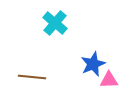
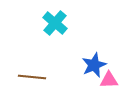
blue star: moved 1 px right, 1 px down
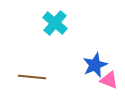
blue star: moved 1 px right
pink triangle: rotated 24 degrees clockwise
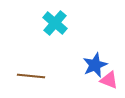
brown line: moved 1 px left, 1 px up
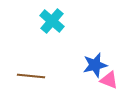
cyan cross: moved 3 px left, 2 px up
blue star: rotated 10 degrees clockwise
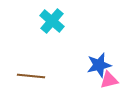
blue star: moved 4 px right
pink triangle: rotated 36 degrees counterclockwise
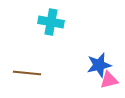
cyan cross: moved 1 px left, 1 px down; rotated 30 degrees counterclockwise
brown line: moved 4 px left, 3 px up
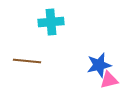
cyan cross: rotated 15 degrees counterclockwise
brown line: moved 12 px up
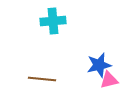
cyan cross: moved 2 px right, 1 px up
brown line: moved 15 px right, 18 px down
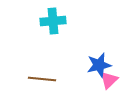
pink triangle: rotated 30 degrees counterclockwise
